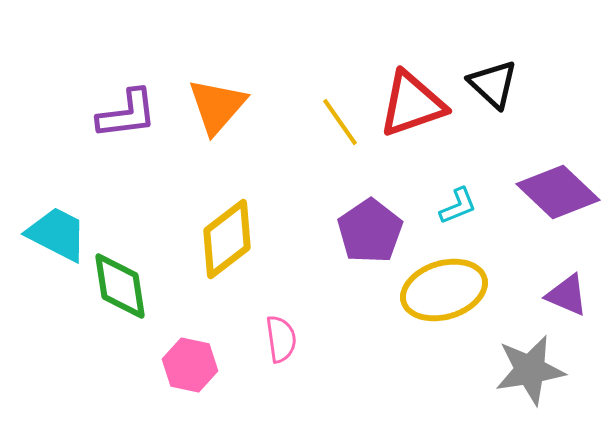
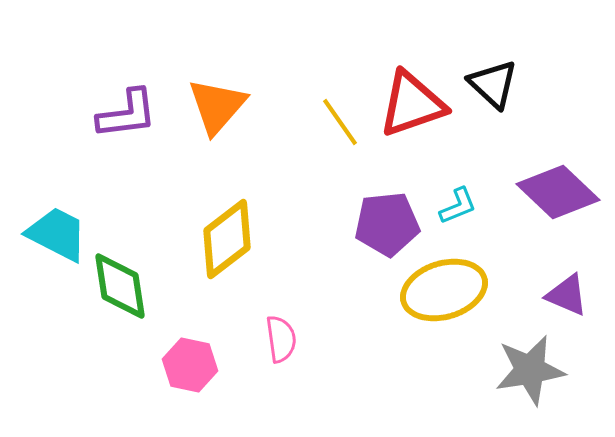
purple pentagon: moved 17 px right, 7 px up; rotated 28 degrees clockwise
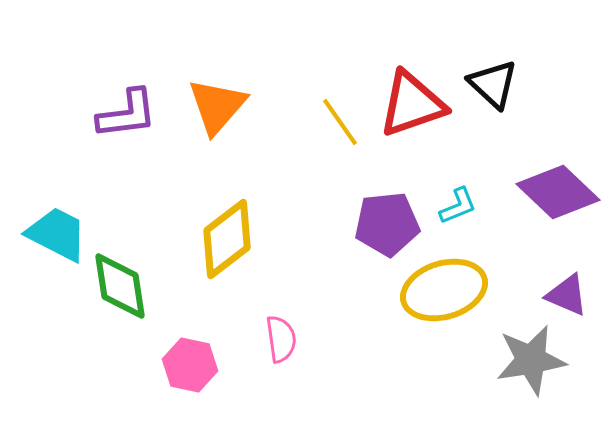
gray star: moved 1 px right, 10 px up
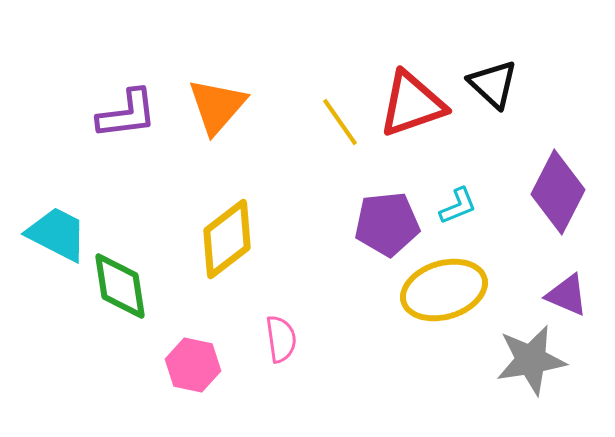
purple diamond: rotated 74 degrees clockwise
pink hexagon: moved 3 px right
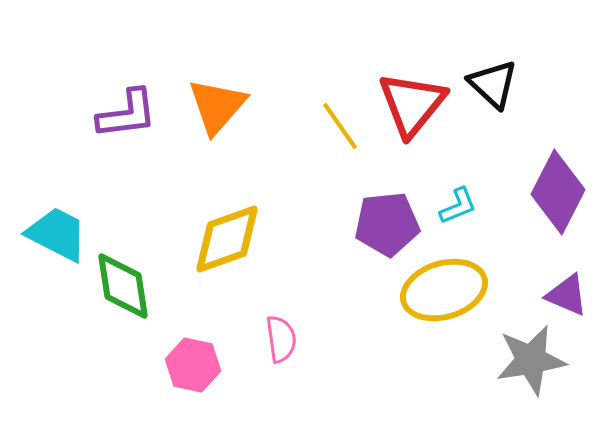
red triangle: rotated 32 degrees counterclockwise
yellow line: moved 4 px down
yellow diamond: rotated 18 degrees clockwise
green diamond: moved 3 px right
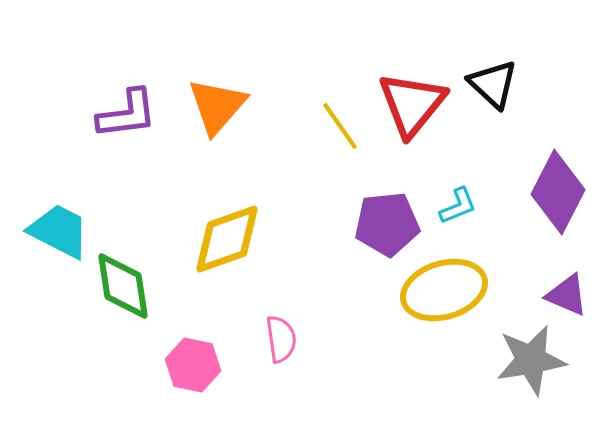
cyan trapezoid: moved 2 px right, 3 px up
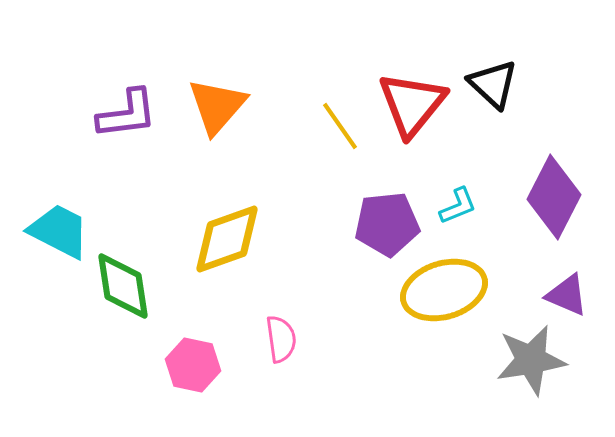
purple diamond: moved 4 px left, 5 px down
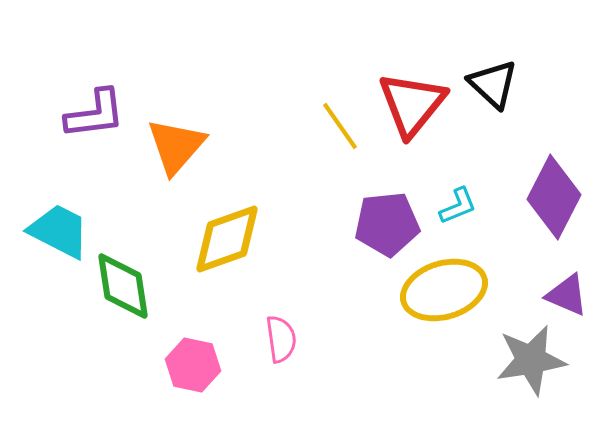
orange triangle: moved 41 px left, 40 px down
purple L-shape: moved 32 px left
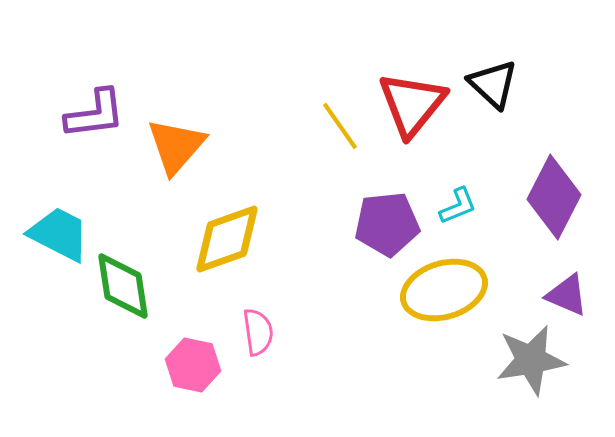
cyan trapezoid: moved 3 px down
pink semicircle: moved 23 px left, 7 px up
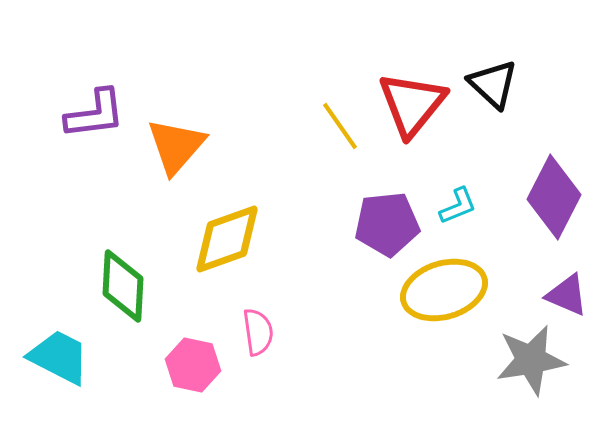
cyan trapezoid: moved 123 px down
green diamond: rotated 12 degrees clockwise
